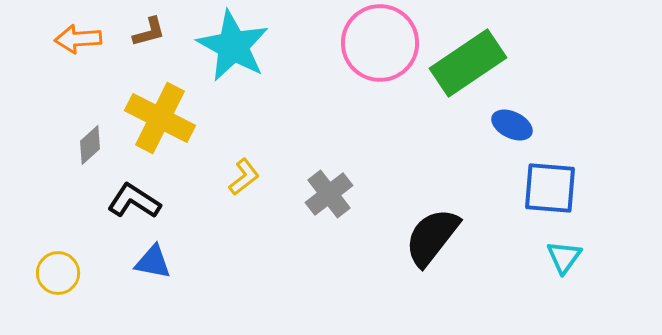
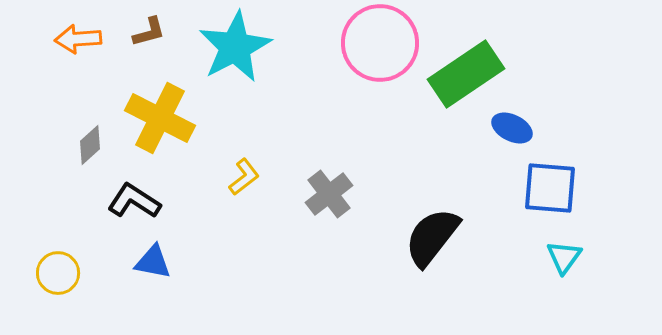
cyan star: moved 2 px right, 1 px down; rotated 16 degrees clockwise
green rectangle: moved 2 px left, 11 px down
blue ellipse: moved 3 px down
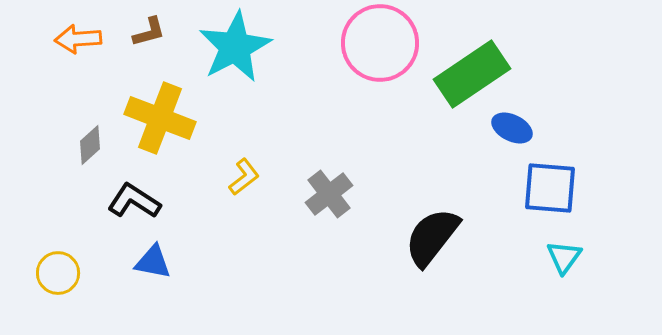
green rectangle: moved 6 px right
yellow cross: rotated 6 degrees counterclockwise
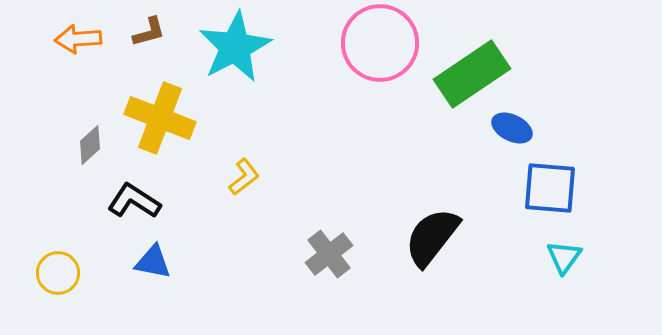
gray cross: moved 60 px down
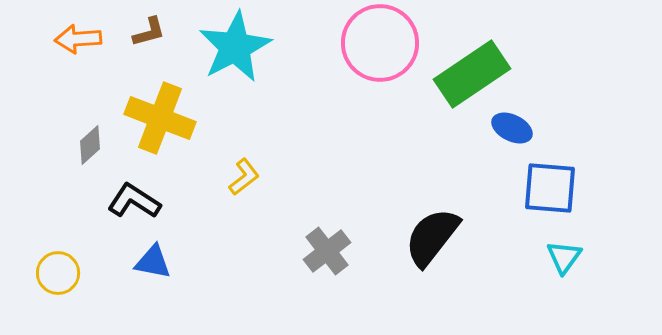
gray cross: moved 2 px left, 3 px up
